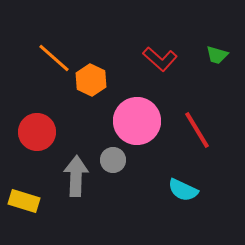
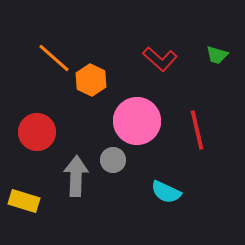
red line: rotated 18 degrees clockwise
cyan semicircle: moved 17 px left, 2 px down
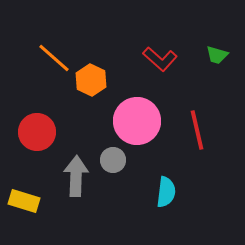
cyan semicircle: rotated 108 degrees counterclockwise
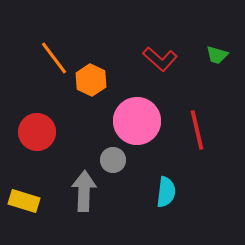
orange line: rotated 12 degrees clockwise
gray arrow: moved 8 px right, 15 px down
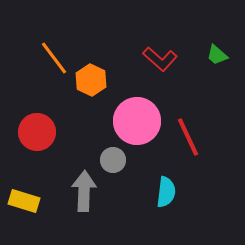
green trapezoid: rotated 25 degrees clockwise
red line: moved 9 px left, 7 px down; rotated 12 degrees counterclockwise
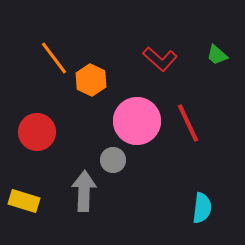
red line: moved 14 px up
cyan semicircle: moved 36 px right, 16 px down
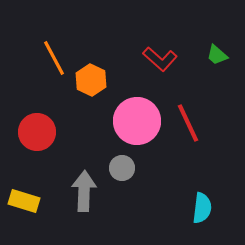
orange line: rotated 9 degrees clockwise
gray circle: moved 9 px right, 8 px down
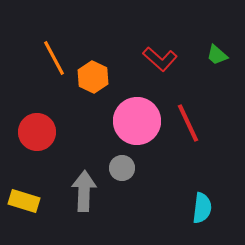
orange hexagon: moved 2 px right, 3 px up
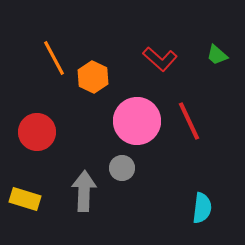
red line: moved 1 px right, 2 px up
yellow rectangle: moved 1 px right, 2 px up
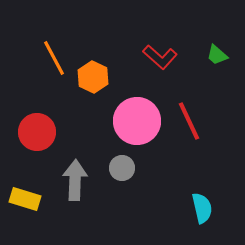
red L-shape: moved 2 px up
gray arrow: moved 9 px left, 11 px up
cyan semicircle: rotated 20 degrees counterclockwise
